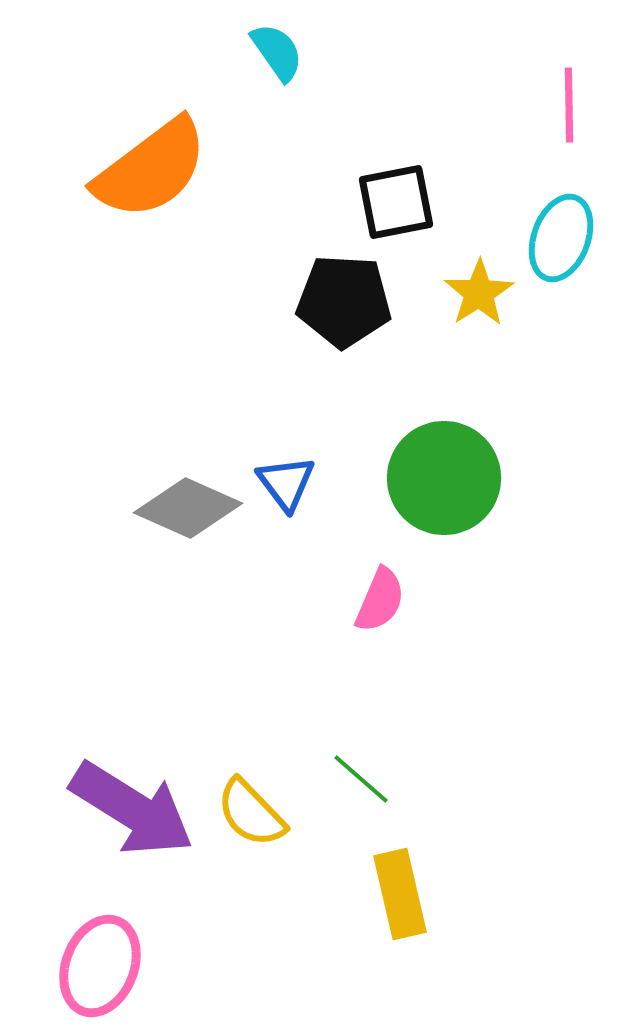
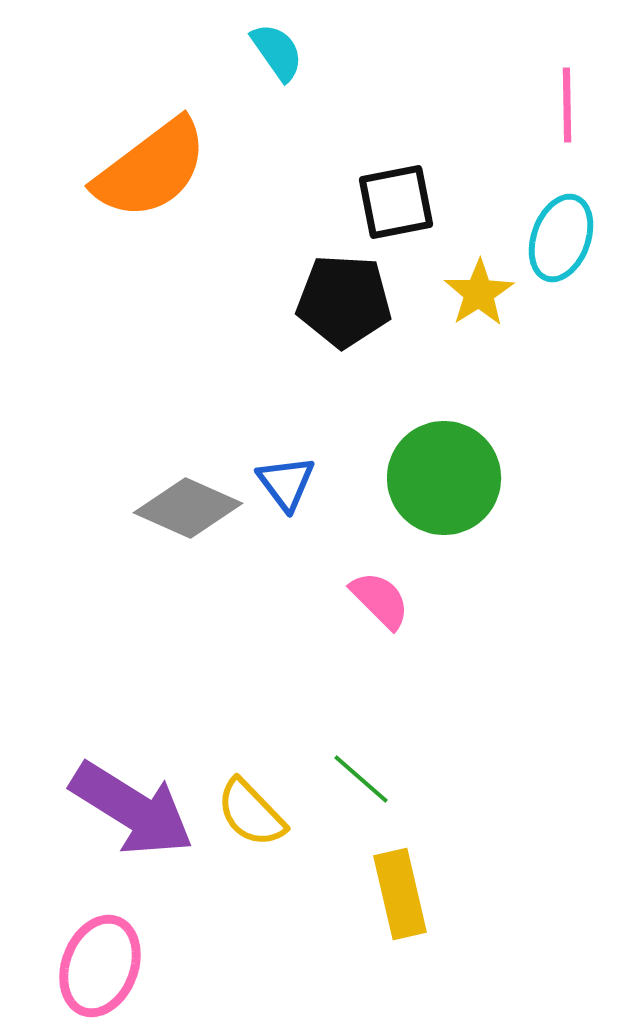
pink line: moved 2 px left
pink semicircle: rotated 68 degrees counterclockwise
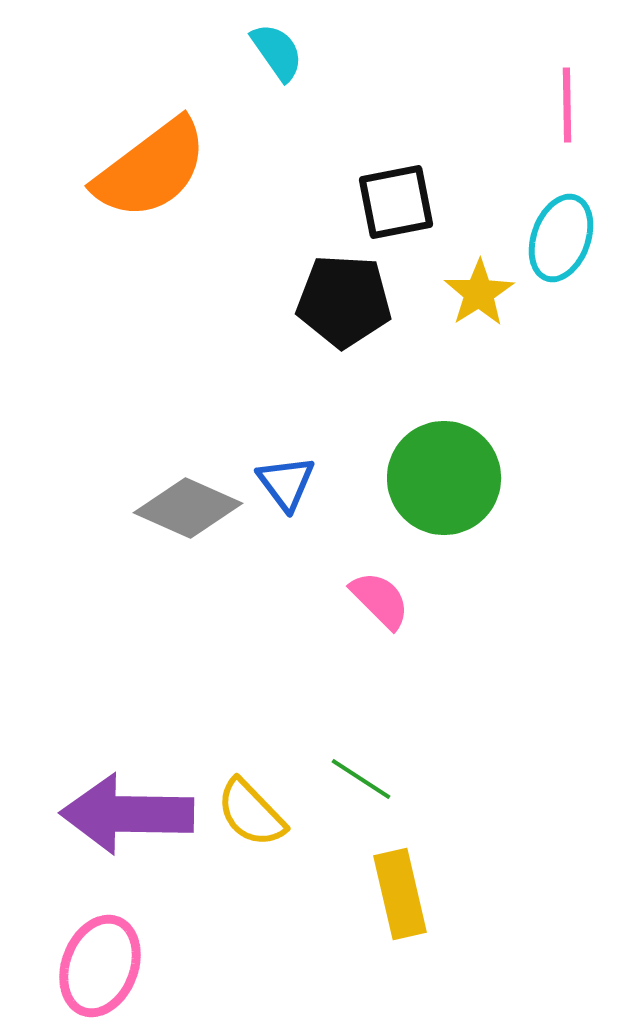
green line: rotated 8 degrees counterclockwise
purple arrow: moved 5 px left, 5 px down; rotated 149 degrees clockwise
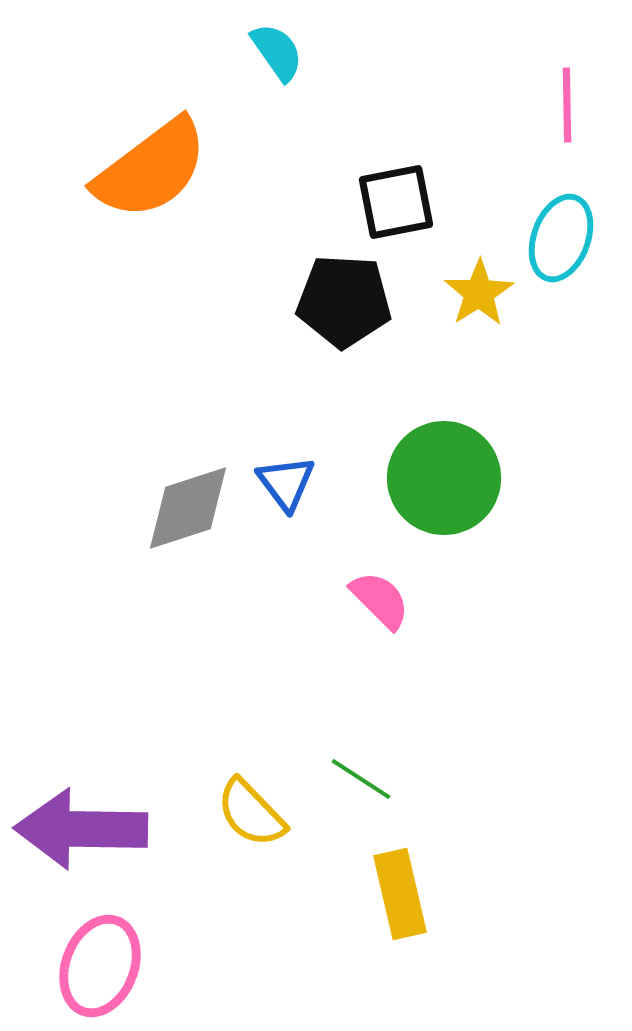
gray diamond: rotated 42 degrees counterclockwise
purple arrow: moved 46 px left, 15 px down
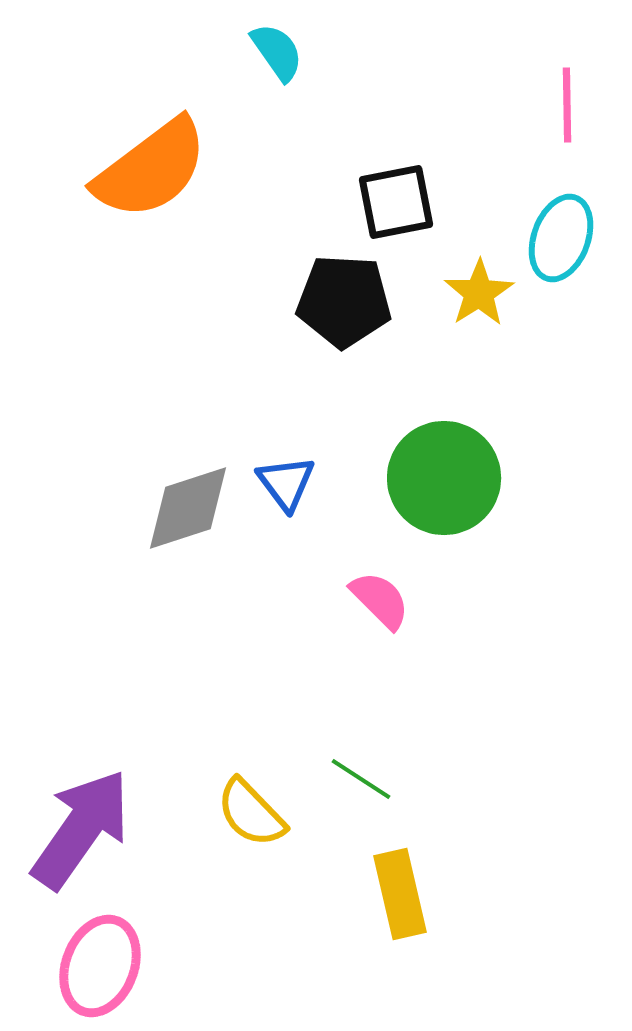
purple arrow: rotated 124 degrees clockwise
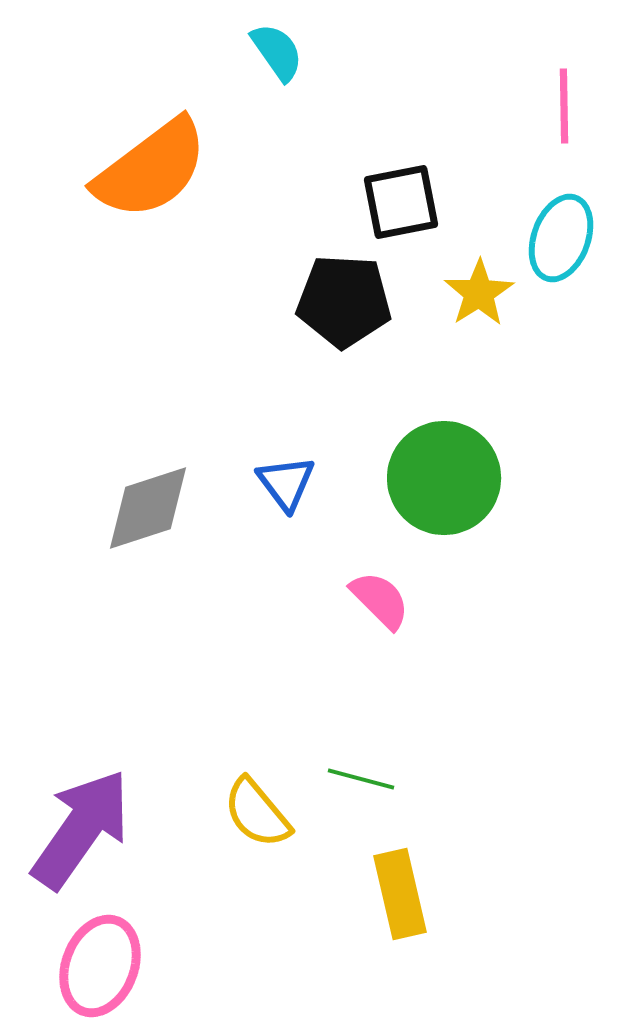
pink line: moved 3 px left, 1 px down
black square: moved 5 px right
gray diamond: moved 40 px left
green line: rotated 18 degrees counterclockwise
yellow semicircle: moved 6 px right; rotated 4 degrees clockwise
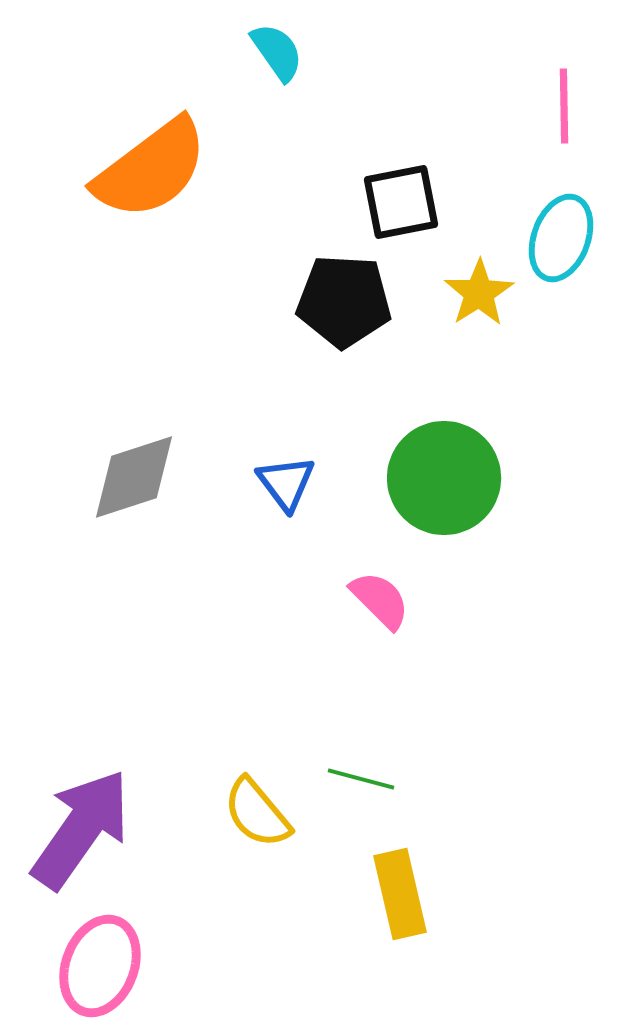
gray diamond: moved 14 px left, 31 px up
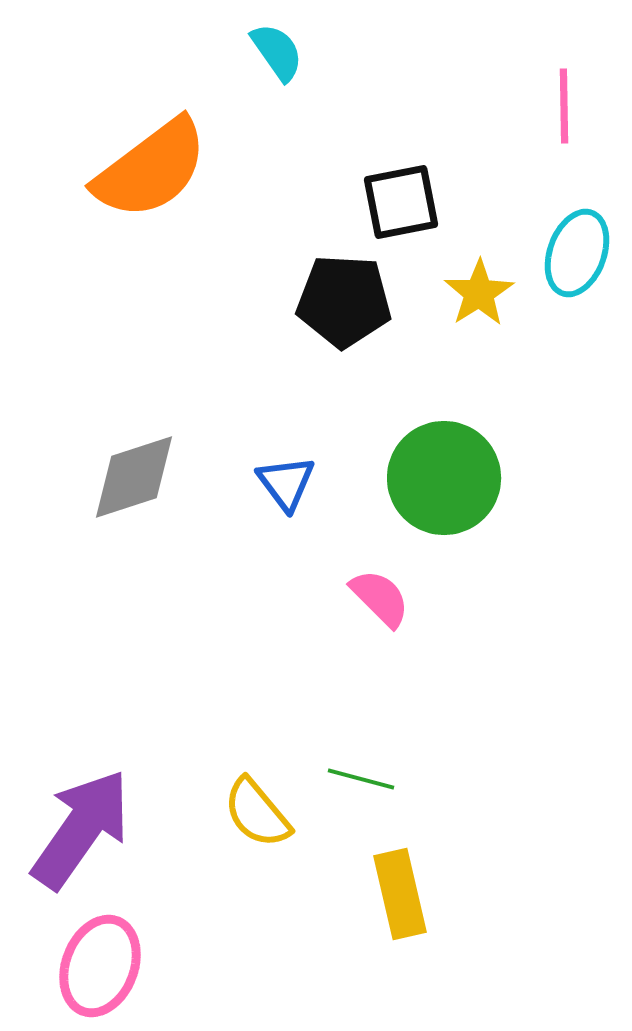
cyan ellipse: moved 16 px right, 15 px down
pink semicircle: moved 2 px up
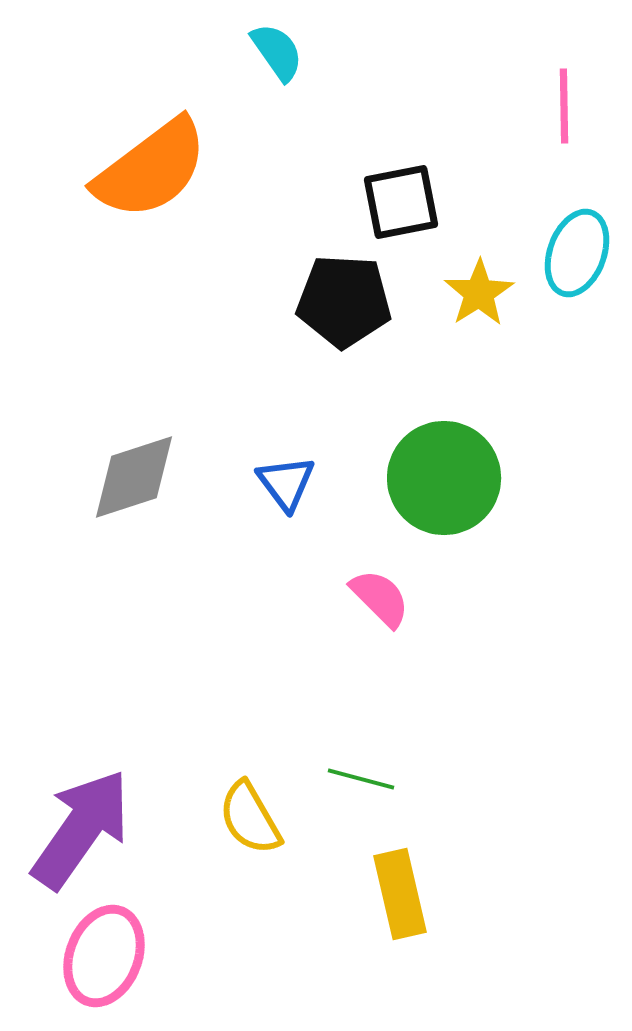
yellow semicircle: moved 7 px left, 5 px down; rotated 10 degrees clockwise
pink ellipse: moved 4 px right, 10 px up
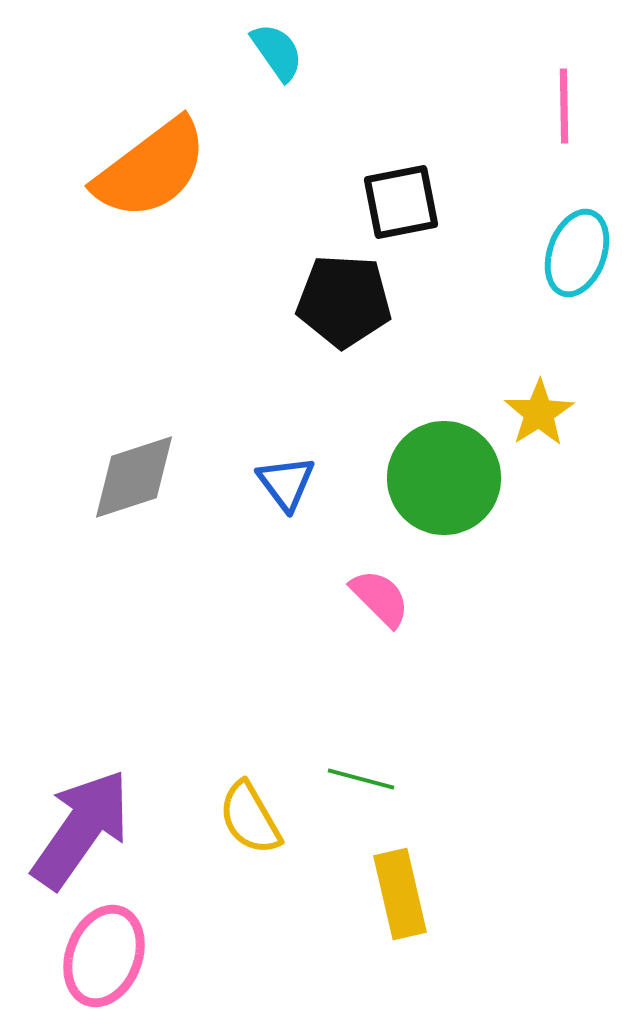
yellow star: moved 60 px right, 120 px down
